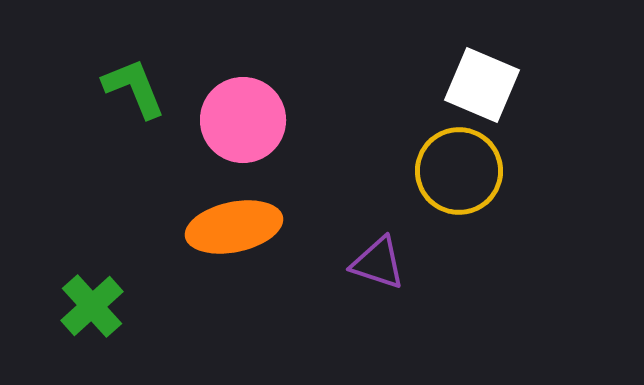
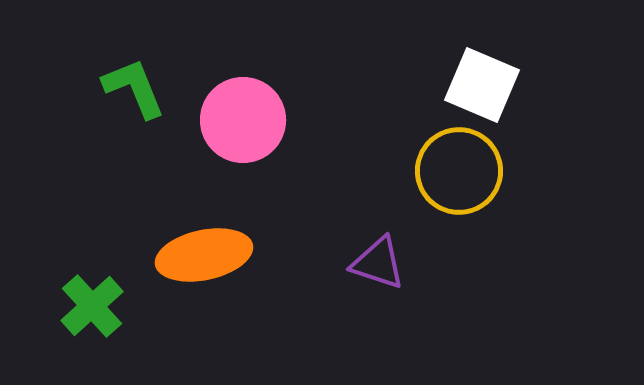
orange ellipse: moved 30 px left, 28 px down
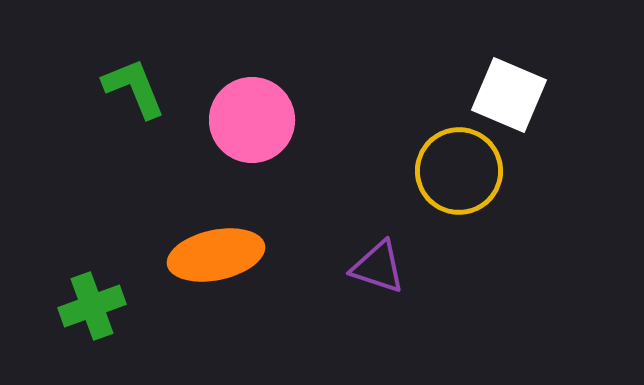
white square: moved 27 px right, 10 px down
pink circle: moved 9 px right
orange ellipse: moved 12 px right
purple triangle: moved 4 px down
green cross: rotated 22 degrees clockwise
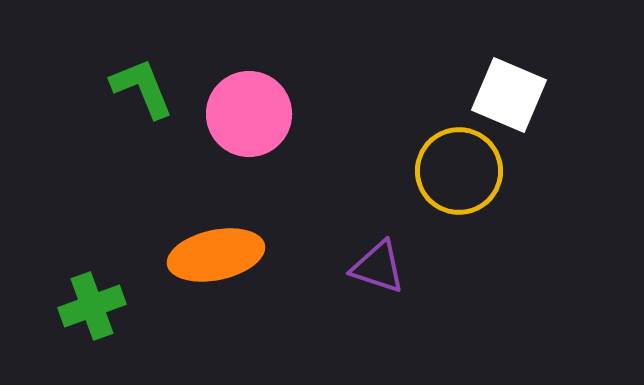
green L-shape: moved 8 px right
pink circle: moved 3 px left, 6 px up
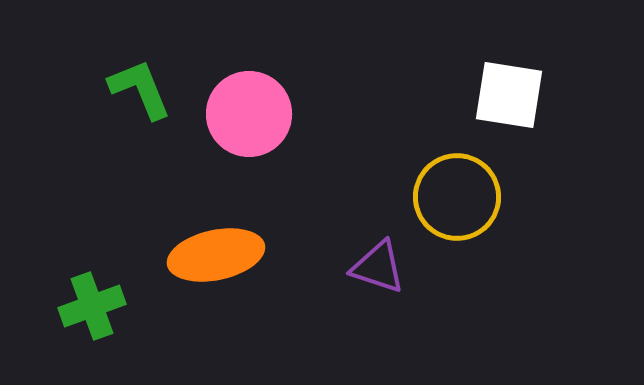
green L-shape: moved 2 px left, 1 px down
white square: rotated 14 degrees counterclockwise
yellow circle: moved 2 px left, 26 px down
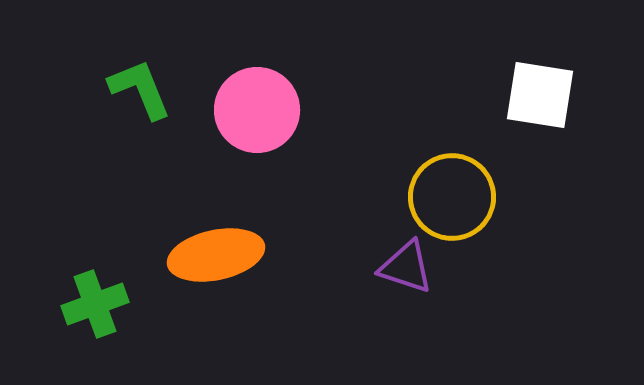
white square: moved 31 px right
pink circle: moved 8 px right, 4 px up
yellow circle: moved 5 px left
purple triangle: moved 28 px right
green cross: moved 3 px right, 2 px up
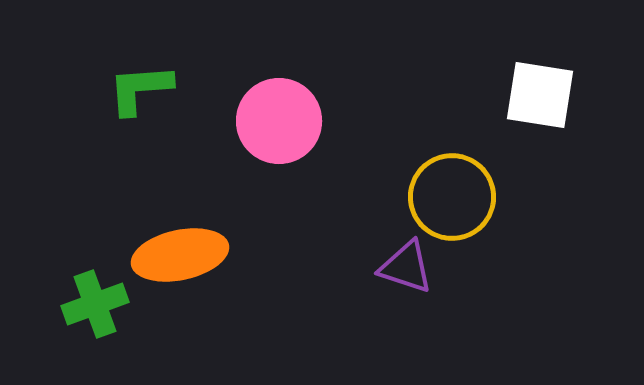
green L-shape: rotated 72 degrees counterclockwise
pink circle: moved 22 px right, 11 px down
orange ellipse: moved 36 px left
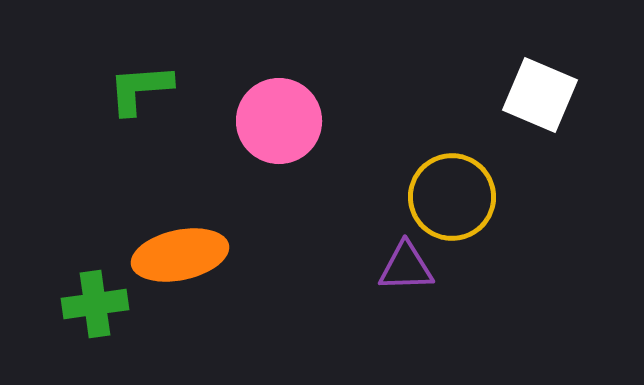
white square: rotated 14 degrees clockwise
purple triangle: rotated 20 degrees counterclockwise
green cross: rotated 12 degrees clockwise
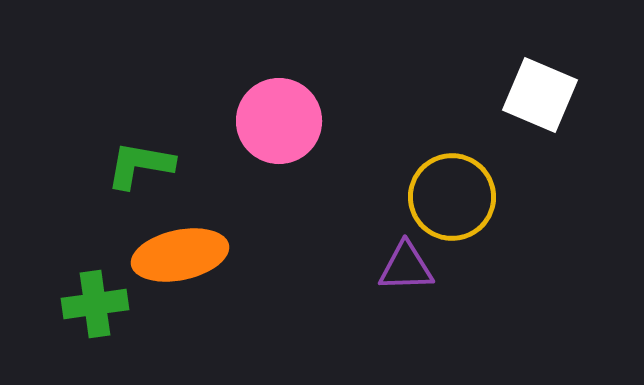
green L-shape: moved 76 px down; rotated 14 degrees clockwise
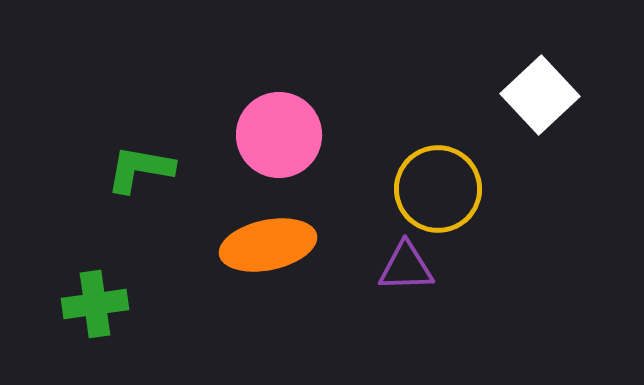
white square: rotated 24 degrees clockwise
pink circle: moved 14 px down
green L-shape: moved 4 px down
yellow circle: moved 14 px left, 8 px up
orange ellipse: moved 88 px right, 10 px up
